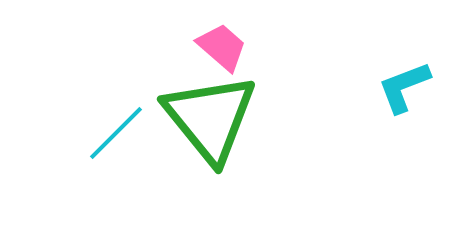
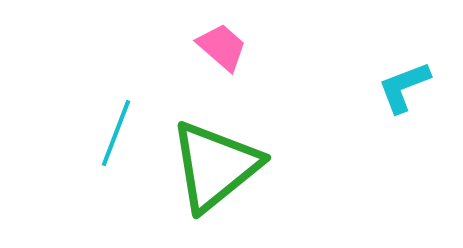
green triangle: moved 5 px right, 48 px down; rotated 30 degrees clockwise
cyan line: rotated 24 degrees counterclockwise
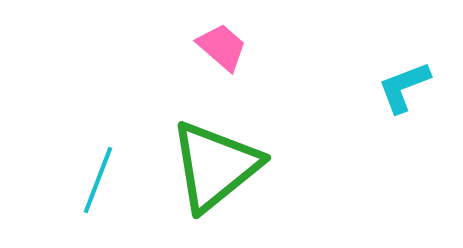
cyan line: moved 18 px left, 47 px down
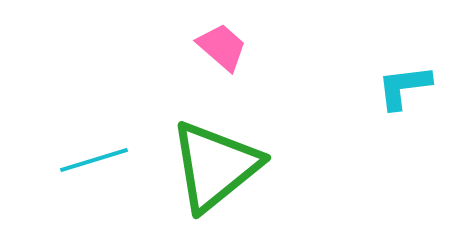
cyan L-shape: rotated 14 degrees clockwise
cyan line: moved 4 px left, 20 px up; rotated 52 degrees clockwise
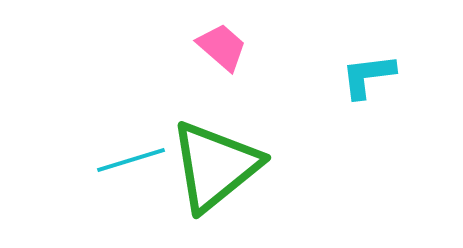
cyan L-shape: moved 36 px left, 11 px up
cyan line: moved 37 px right
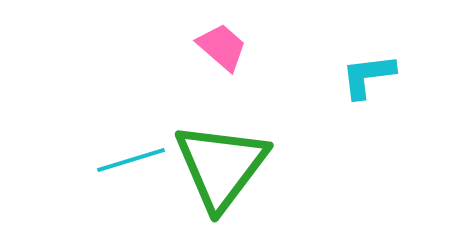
green triangle: moved 6 px right; rotated 14 degrees counterclockwise
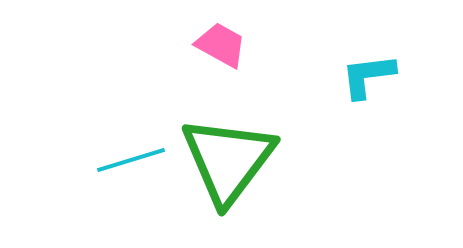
pink trapezoid: moved 1 px left, 2 px up; rotated 12 degrees counterclockwise
green triangle: moved 7 px right, 6 px up
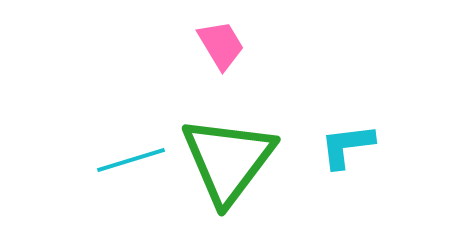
pink trapezoid: rotated 30 degrees clockwise
cyan L-shape: moved 21 px left, 70 px down
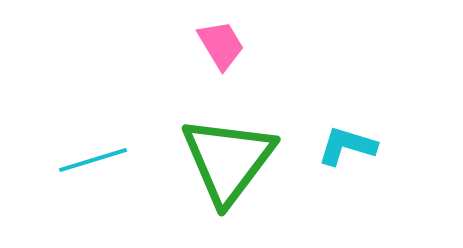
cyan L-shape: rotated 24 degrees clockwise
cyan line: moved 38 px left
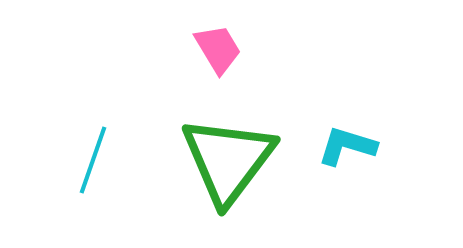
pink trapezoid: moved 3 px left, 4 px down
cyan line: rotated 54 degrees counterclockwise
